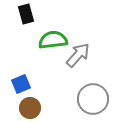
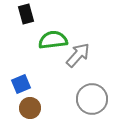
gray circle: moved 1 px left
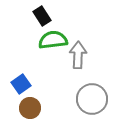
black rectangle: moved 16 px right, 2 px down; rotated 18 degrees counterclockwise
gray arrow: rotated 40 degrees counterclockwise
blue square: rotated 12 degrees counterclockwise
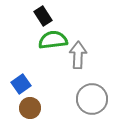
black rectangle: moved 1 px right
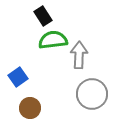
gray arrow: moved 1 px right
blue square: moved 3 px left, 7 px up
gray circle: moved 5 px up
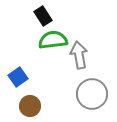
gray arrow: rotated 12 degrees counterclockwise
brown circle: moved 2 px up
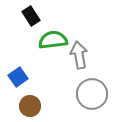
black rectangle: moved 12 px left
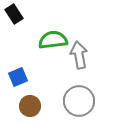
black rectangle: moved 17 px left, 2 px up
blue square: rotated 12 degrees clockwise
gray circle: moved 13 px left, 7 px down
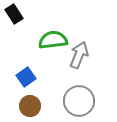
gray arrow: rotated 32 degrees clockwise
blue square: moved 8 px right; rotated 12 degrees counterclockwise
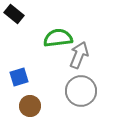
black rectangle: rotated 18 degrees counterclockwise
green semicircle: moved 5 px right, 2 px up
blue square: moved 7 px left; rotated 18 degrees clockwise
gray circle: moved 2 px right, 10 px up
